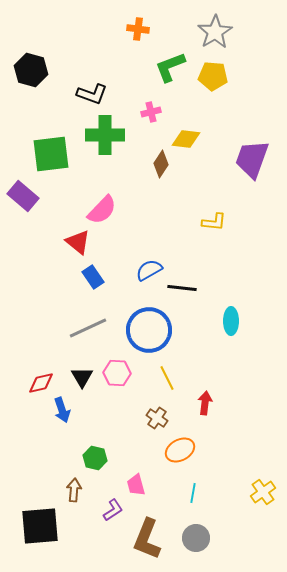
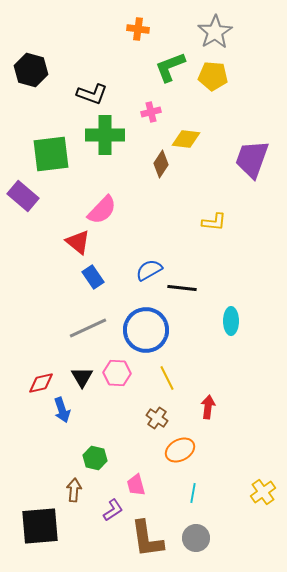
blue circle: moved 3 px left
red arrow: moved 3 px right, 4 px down
brown L-shape: rotated 30 degrees counterclockwise
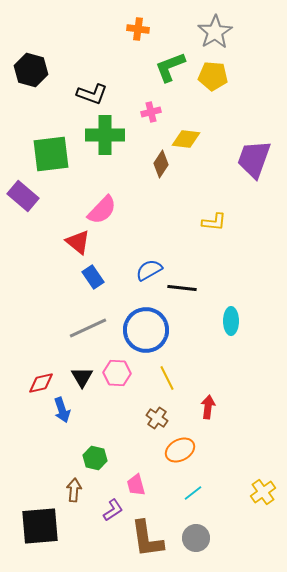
purple trapezoid: moved 2 px right
cyan line: rotated 42 degrees clockwise
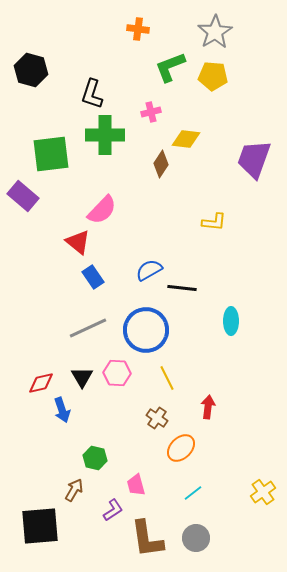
black L-shape: rotated 88 degrees clockwise
orange ellipse: moved 1 px right, 2 px up; rotated 16 degrees counterclockwise
brown arrow: rotated 25 degrees clockwise
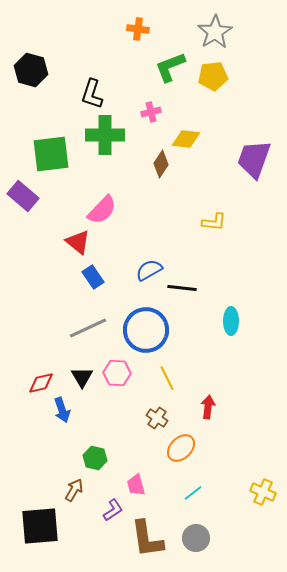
yellow pentagon: rotated 12 degrees counterclockwise
yellow cross: rotated 30 degrees counterclockwise
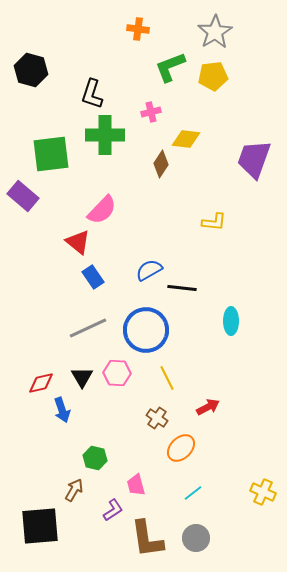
red arrow: rotated 55 degrees clockwise
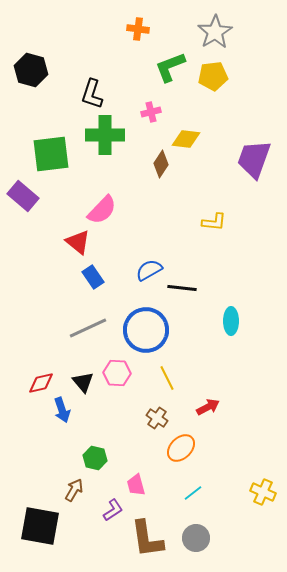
black triangle: moved 1 px right, 5 px down; rotated 10 degrees counterclockwise
black square: rotated 15 degrees clockwise
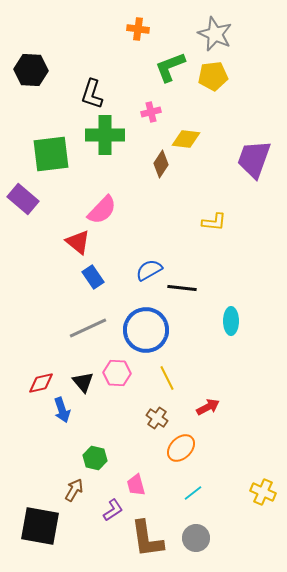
gray star: moved 2 px down; rotated 16 degrees counterclockwise
black hexagon: rotated 12 degrees counterclockwise
purple rectangle: moved 3 px down
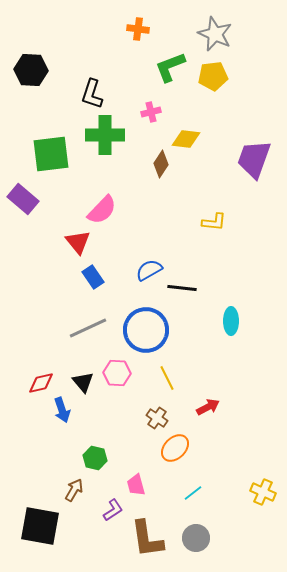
red triangle: rotated 12 degrees clockwise
orange ellipse: moved 6 px left
